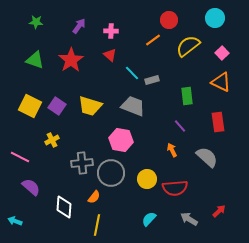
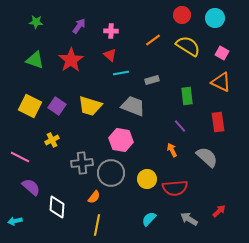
red circle: moved 13 px right, 5 px up
yellow semicircle: rotated 70 degrees clockwise
pink square: rotated 16 degrees counterclockwise
cyan line: moved 11 px left; rotated 56 degrees counterclockwise
white diamond: moved 7 px left
cyan arrow: rotated 32 degrees counterclockwise
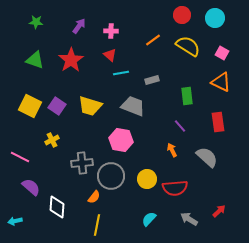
gray circle: moved 3 px down
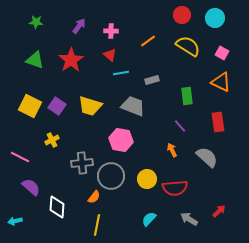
orange line: moved 5 px left, 1 px down
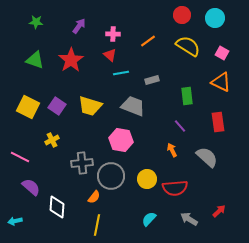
pink cross: moved 2 px right, 3 px down
yellow square: moved 2 px left, 1 px down
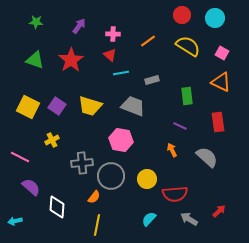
purple line: rotated 24 degrees counterclockwise
red semicircle: moved 6 px down
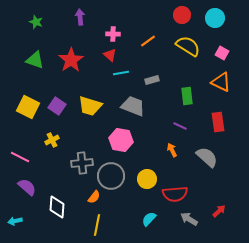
green star: rotated 16 degrees clockwise
purple arrow: moved 1 px right, 9 px up; rotated 42 degrees counterclockwise
purple semicircle: moved 4 px left
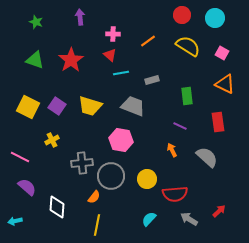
orange triangle: moved 4 px right, 2 px down
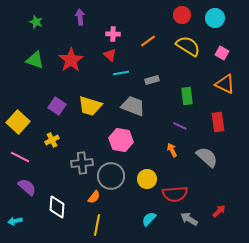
yellow square: moved 10 px left, 15 px down; rotated 15 degrees clockwise
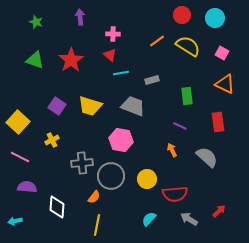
orange line: moved 9 px right
purple semicircle: rotated 36 degrees counterclockwise
